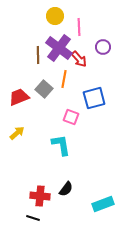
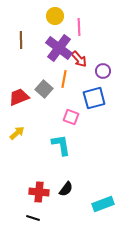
purple circle: moved 24 px down
brown line: moved 17 px left, 15 px up
red cross: moved 1 px left, 4 px up
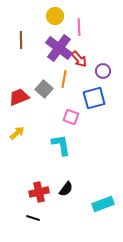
red cross: rotated 18 degrees counterclockwise
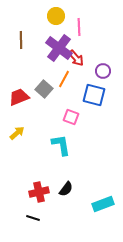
yellow circle: moved 1 px right
red arrow: moved 3 px left, 1 px up
orange line: rotated 18 degrees clockwise
blue square: moved 3 px up; rotated 30 degrees clockwise
